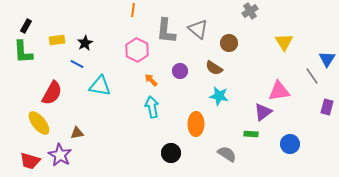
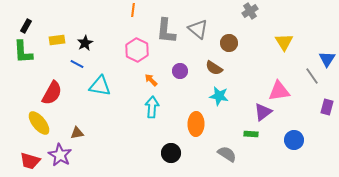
cyan arrow: rotated 15 degrees clockwise
blue circle: moved 4 px right, 4 px up
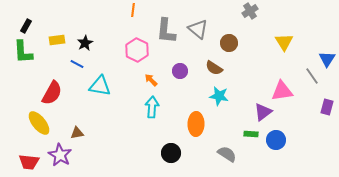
pink triangle: moved 3 px right
blue circle: moved 18 px left
red trapezoid: moved 1 px left, 1 px down; rotated 10 degrees counterclockwise
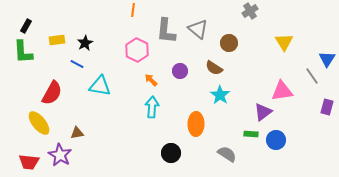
cyan star: moved 1 px right, 1 px up; rotated 24 degrees clockwise
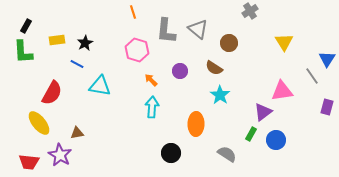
orange line: moved 2 px down; rotated 24 degrees counterclockwise
pink hexagon: rotated 10 degrees counterclockwise
green rectangle: rotated 64 degrees counterclockwise
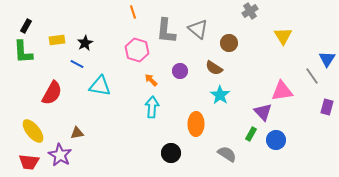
yellow triangle: moved 1 px left, 6 px up
purple triangle: rotated 36 degrees counterclockwise
yellow ellipse: moved 6 px left, 8 px down
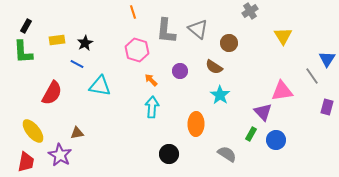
brown semicircle: moved 1 px up
black circle: moved 2 px left, 1 px down
red trapezoid: moved 3 px left; rotated 85 degrees counterclockwise
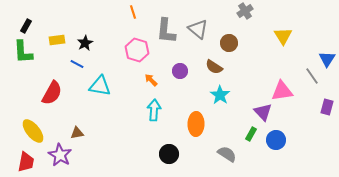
gray cross: moved 5 px left
cyan arrow: moved 2 px right, 3 px down
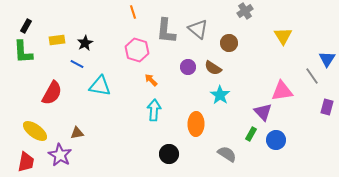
brown semicircle: moved 1 px left, 1 px down
purple circle: moved 8 px right, 4 px up
yellow ellipse: moved 2 px right; rotated 15 degrees counterclockwise
